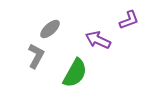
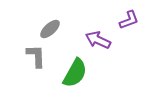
gray L-shape: rotated 30 degrees counterclockwise
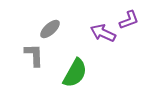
purple arrow: moved 5 px right, 7 px up
gray L-shape: moved 2 px left, 1 px up
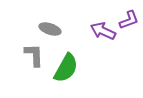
gray ellipse: rotated 60 degrees clockwise
purple arrow: moved 2 px up
green semicircle: moved 9 px left, 5 px up
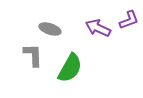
purple arrow: moved 5 px left, 3 px up
gray L-shape: moved 1 px left
green semicircle: moved 4 px right
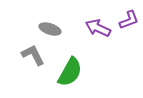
gray L-shape: rotated 25 degrees counterclockwise
green semicircle: moved 4 px down
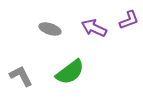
purple arrow: moved 4 px left
gray L-shape: moved 12 px left, 21 px down
green semicircle: rotated 24 degrees clockwise
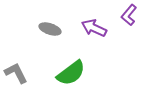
purple L-shape: moved 5 px up; rotated 150 degrees clockwise
green semicircle: moved 1 px right, 1 px down
gray L-shape: moved 5 px left, 3 px up
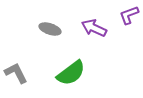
purple L-shape: rotated 30 degrees clockwise
